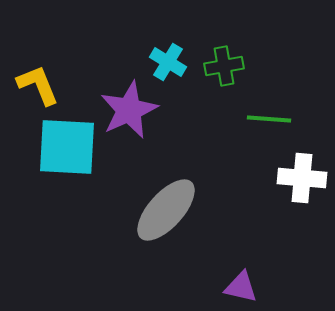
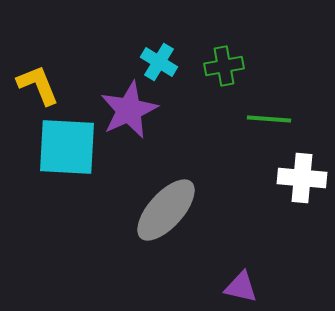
cyan cross: moved 9 px left
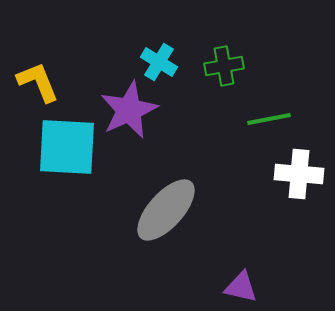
yellow L-shape: moved 3 px up
green line: rotated 15 degrees counterclockwise
white cross: moved 3 px left, 4 px up
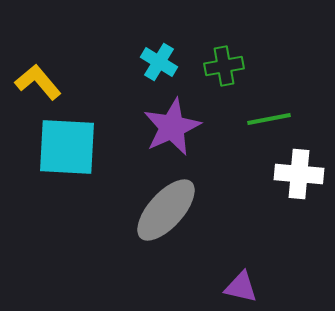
yellow L-shape: rotated 18 degrees counterclockwise
purple star: moved 43 px right, 17 px down
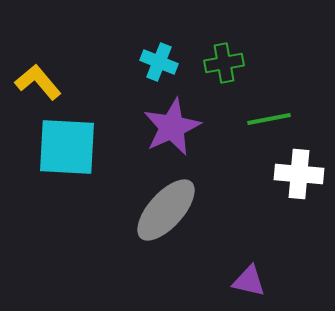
cyan cross: rotated 9 degrees counterclockwise
green cross: moved 3 px up
purple triangle: moved 8 px right, 6 px up
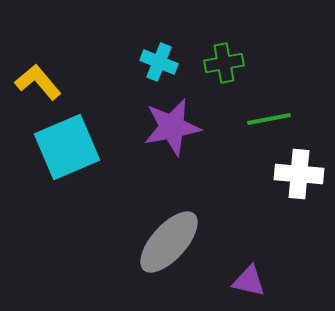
purple star: rotated 14 degrees clockwise
cyan square: rotated 26 degrees counterclockwise
gray ellipse: moved 3 px right, 32 px down
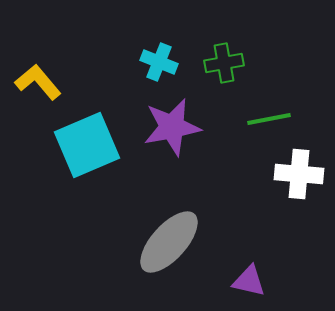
cyan square: moved 20 px right, 2 px up
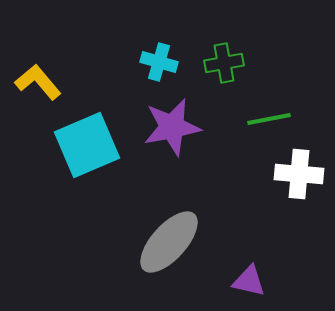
cyan cross: rotated 6 degrees counterclockwise
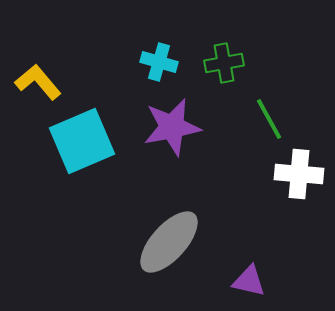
green line: rotated 72 degrees clockwise
cyan square: moved 5 px left, 4 px up
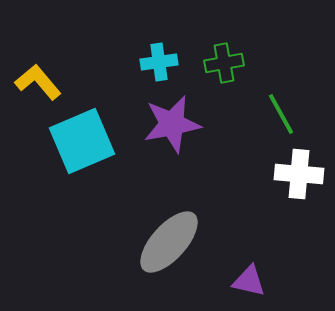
cyan cross: rotated 24 degrees counterclockwise
green line: moved 12 px right, 5 px up
purple star: moved 3 px up
